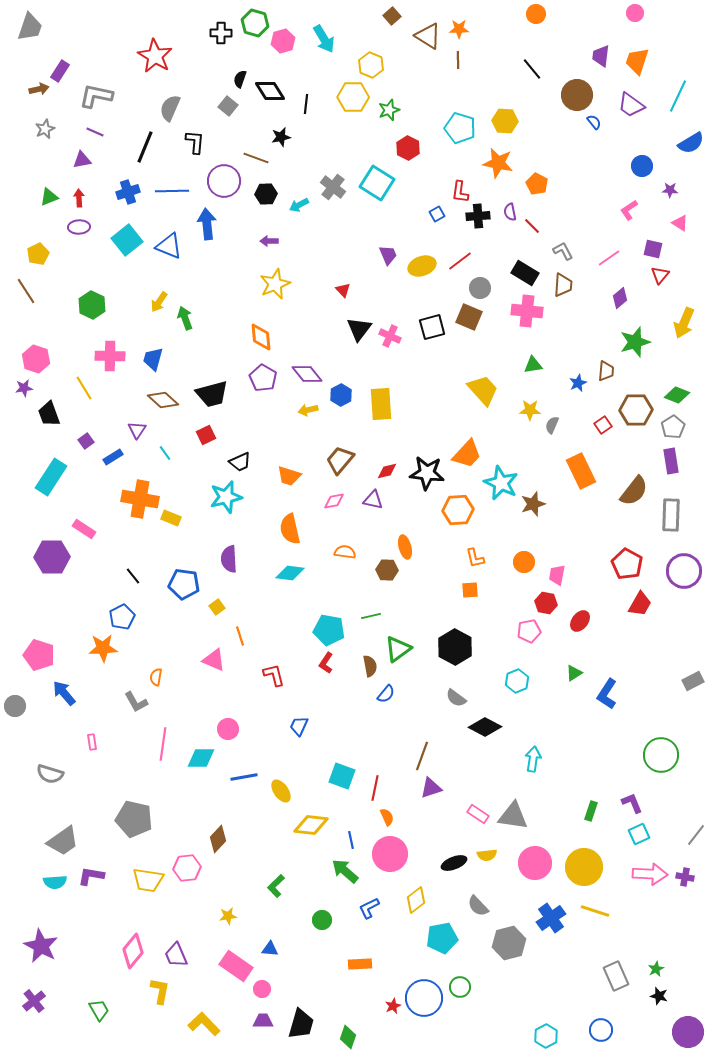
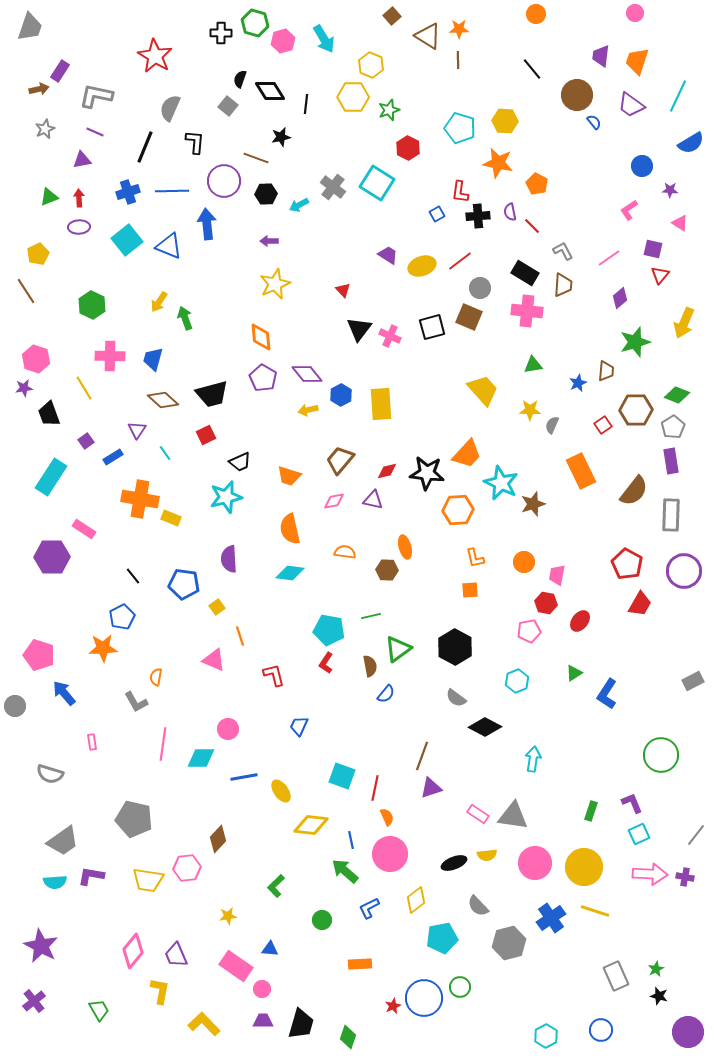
purple trapezoid at (388, 255): rotated 35 degrees counterclockwise
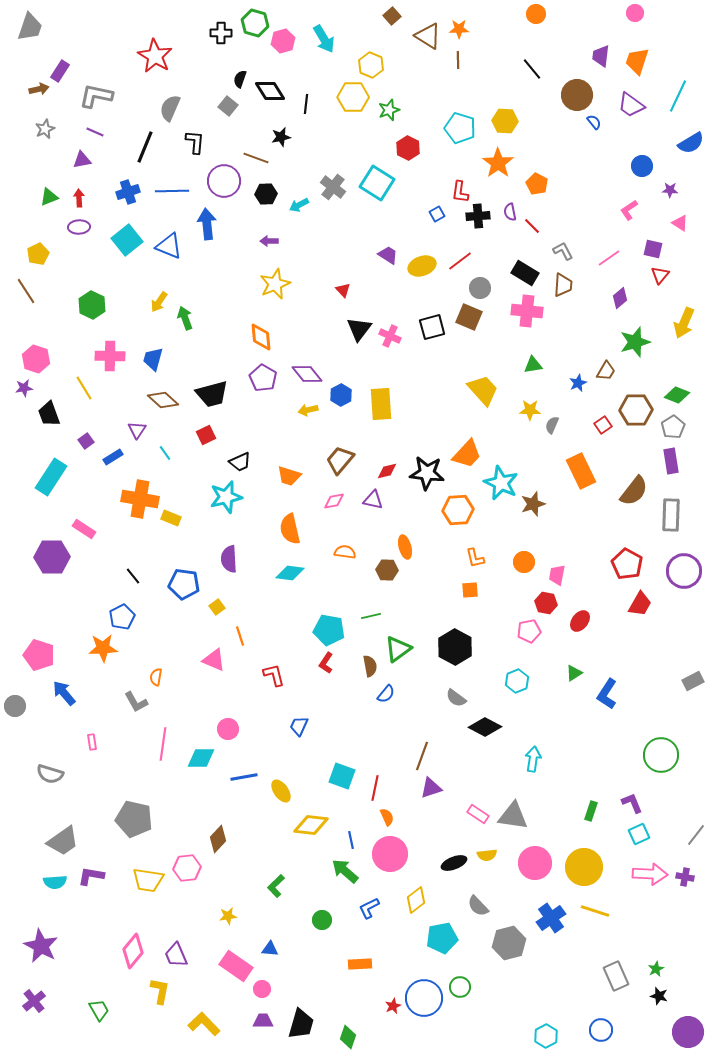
orange star at (498, 163): rotated 24 degrees clockwise
brown trapezoid at (606, 371): rotated 25 degrees clockwise
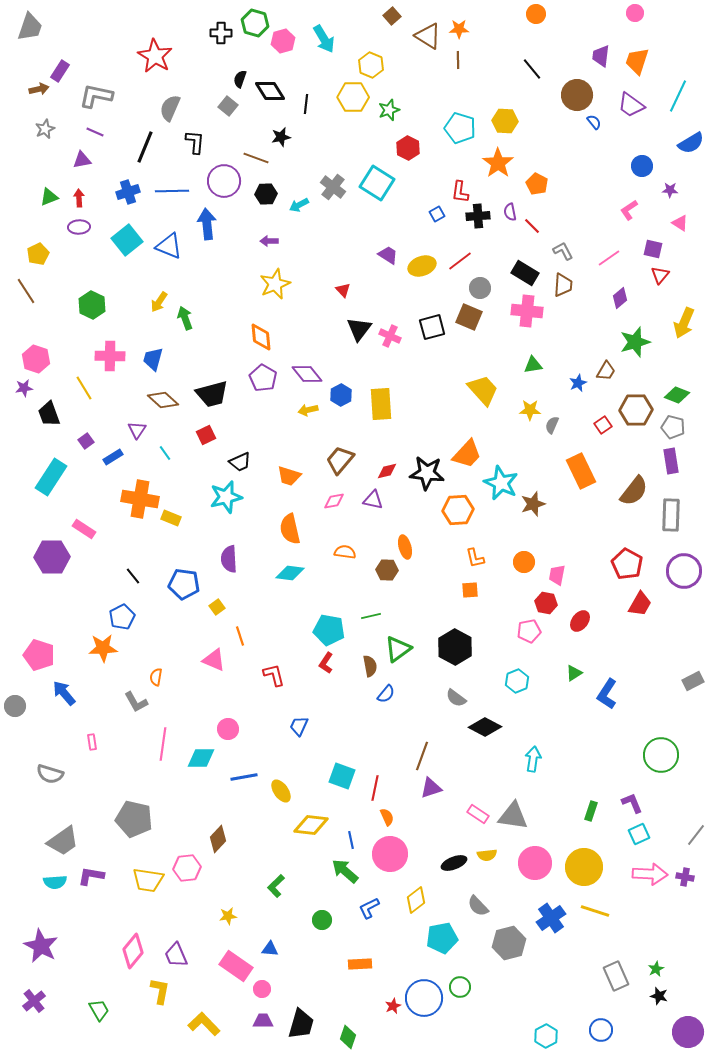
gray pentagon at (673, 427): rotated 25 degrees counterclockwise
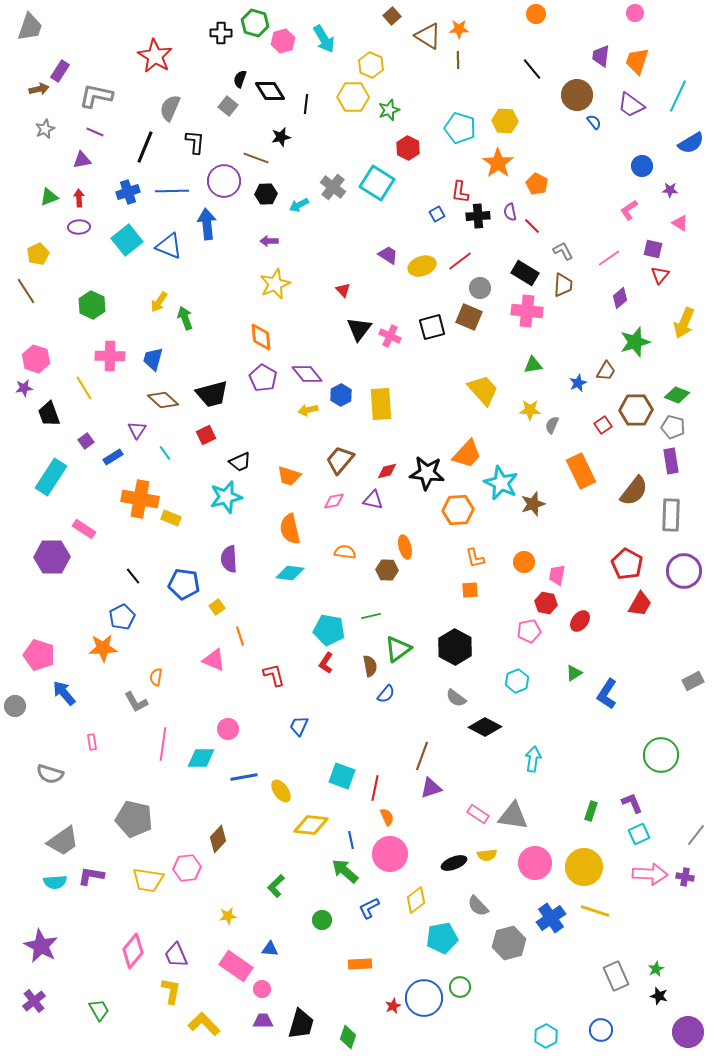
yellow L-shape at (160, 991): moved 11 px right
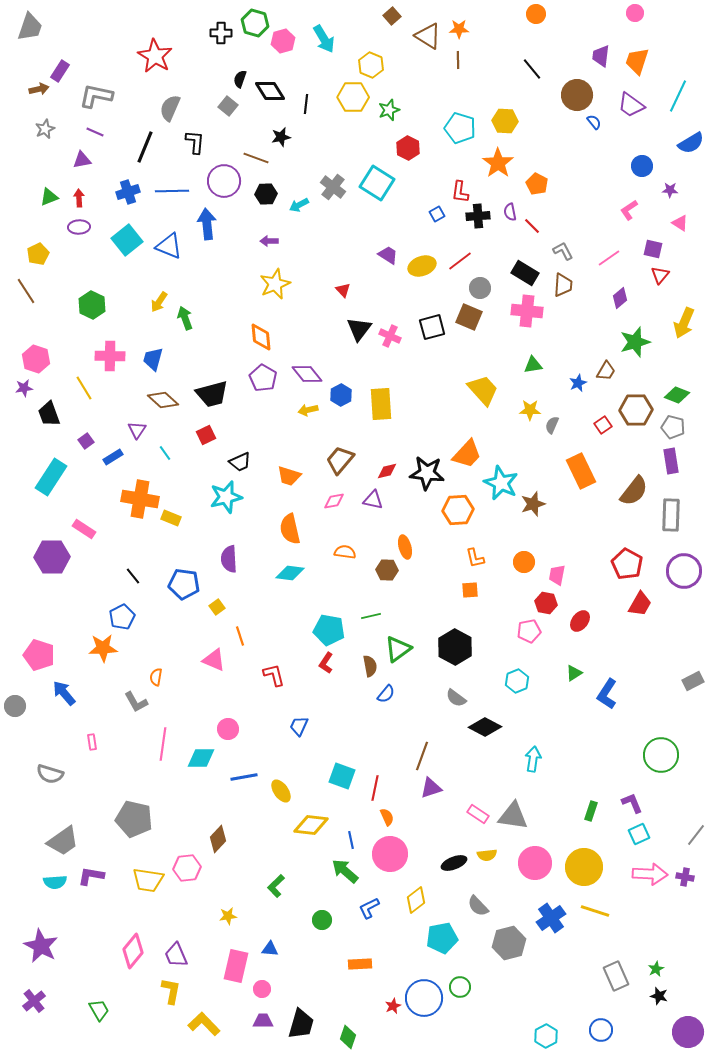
pink rectangle at (236, 966): rotated 68 degrees clockwise
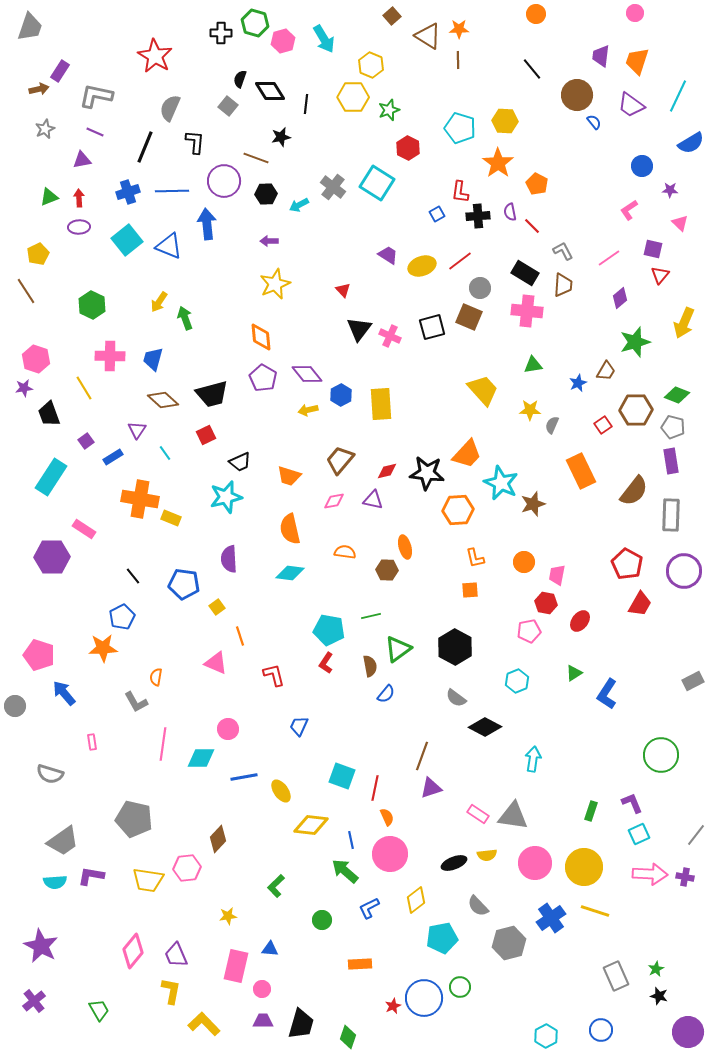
pink triangle at (680, 223): rotated 12 degrees clockwise
pink triangle at (214, 660): moved 2 px right, 3 px down
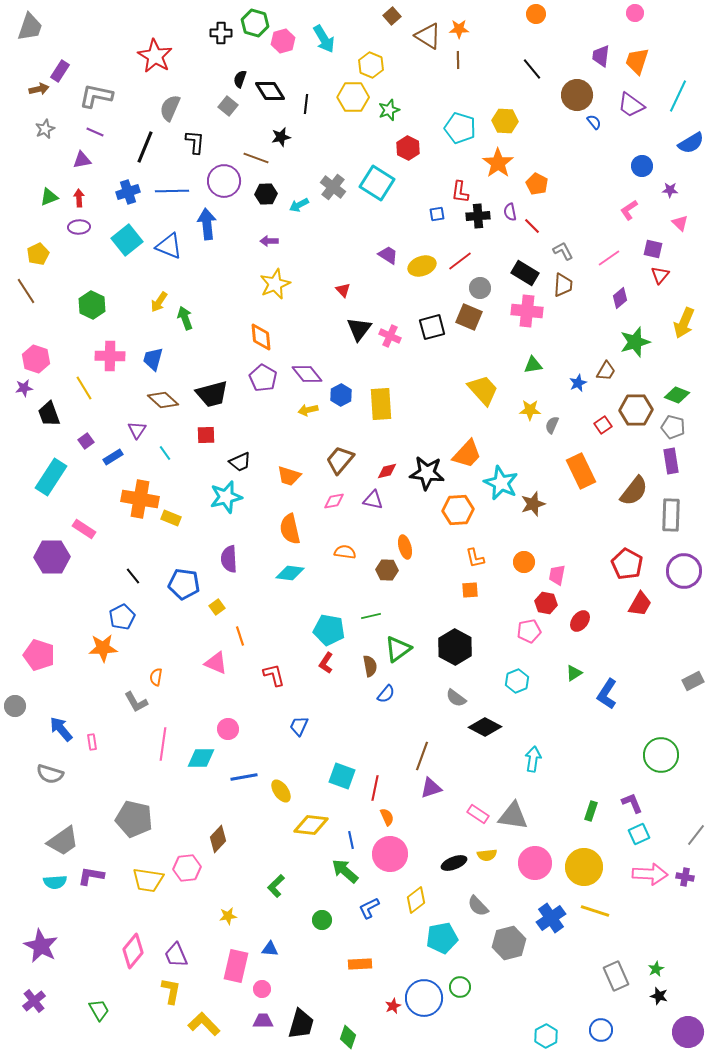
blue square at (437, 214): rotated 21 degrees clockwise
red square at (206, 435): rotated 24 degrees clockwise
blue arrow at (64, 693): moved 3 px left, 36 px down
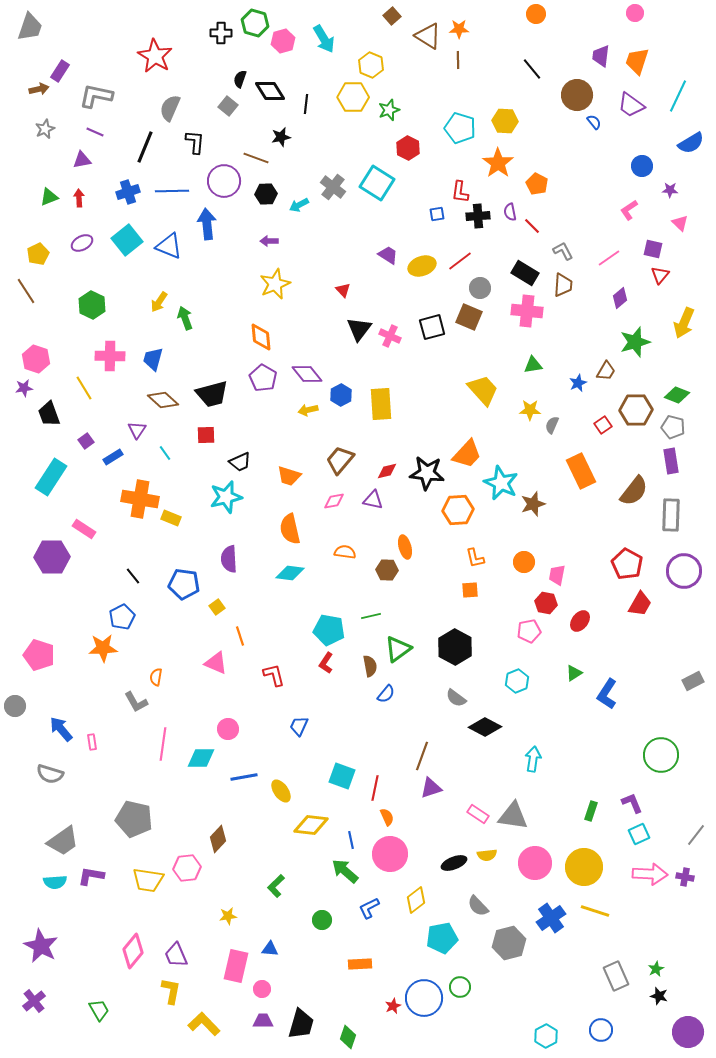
purple ellipse at (79, 227): moved 3 px right, 16 px down; rotated 25 degrees counterclockwise
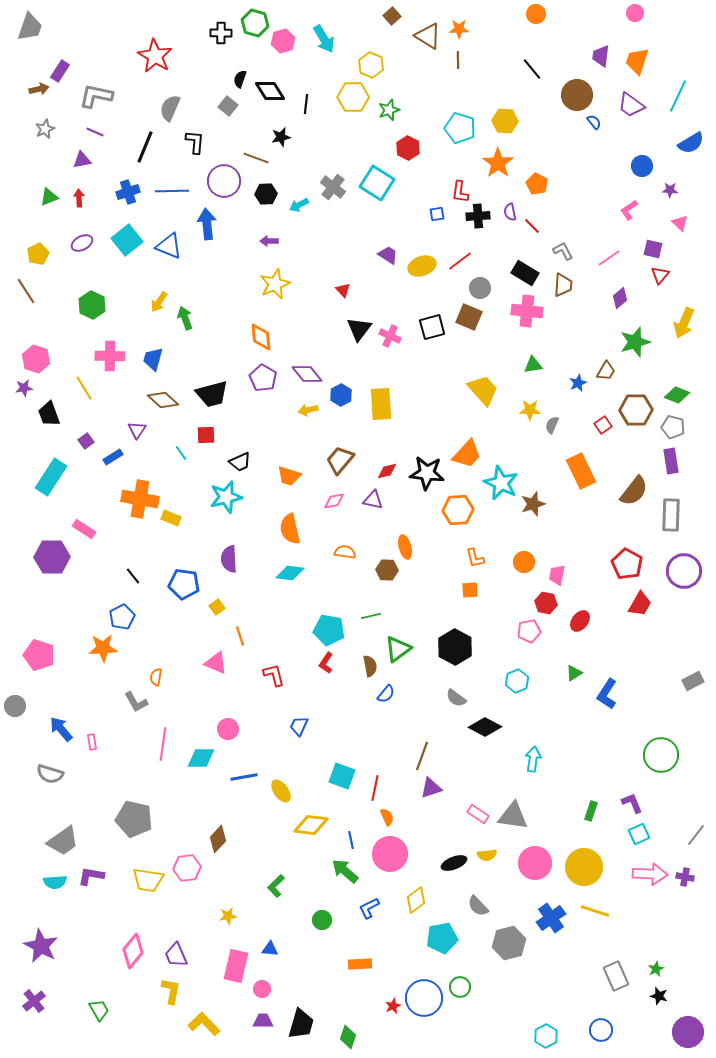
cyan line at (165, 453): moved 16 px right
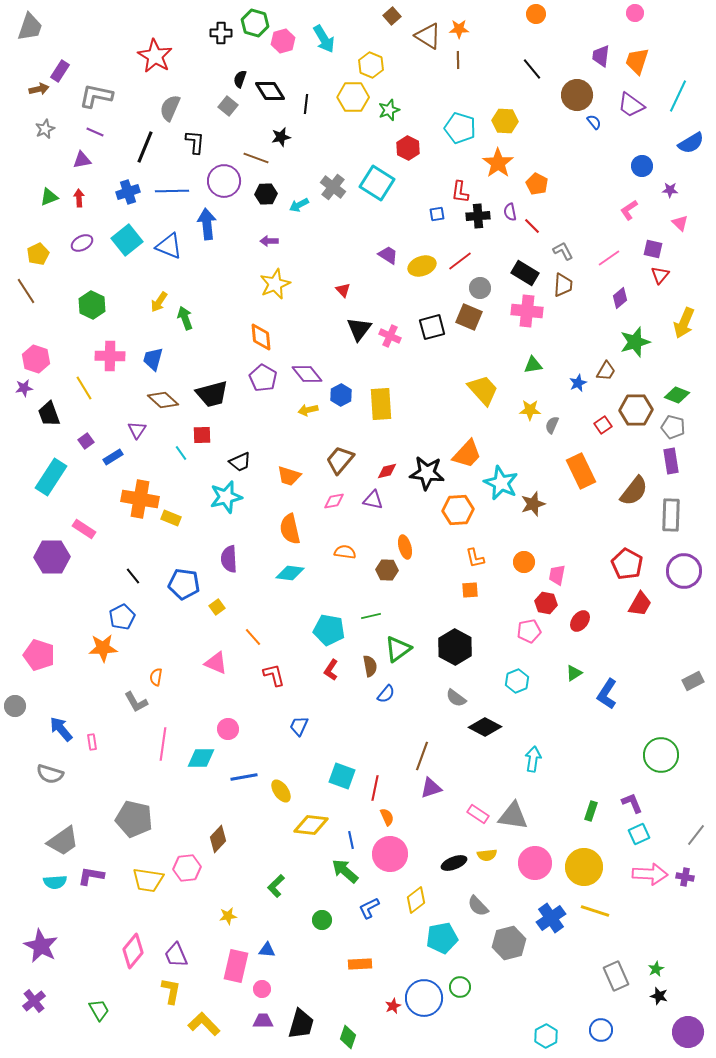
red square at (206, 435): moved 4 px left
orange line at (240, 636): moved 13 px right, 1 px down; rotated 24 degrees counterclockwise
red L-shape at (326, 663): moved 5 px right, 7 px down
blue triangle at (270, 949): moved 3 px left, 1 px down
